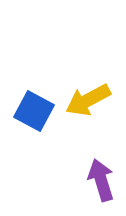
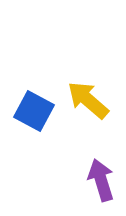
yellow arrow: rotated 69 degrees clockwise
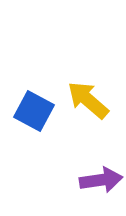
purple arrow: rotated 99 degrees clockwise
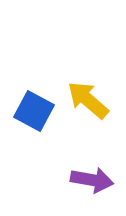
purple arrow: moved 9 px left; rotated 18 degrees clockwise
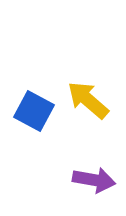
purple arrow: moved 2 px right
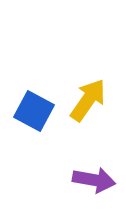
yellow arrow: rotated 84 degrees clockwise
